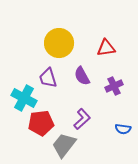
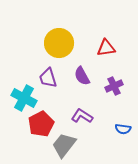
purple L-shape: moved 3 px up; rotated 105 degrees counterclockwise
red pentagon: moved 1 px down; rotated 20 degrees counterclockwise
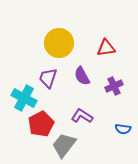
purple trapezoid: rotated 35 degrees clockwise
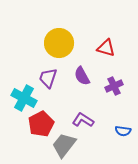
red triangle: rotated 24 degrees clockwise
purple L-shape: moved 1 px right, 4 px down
blue semicircle: moved 2 px down
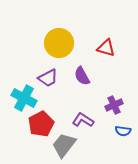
purple trapezoid: rotated 135 degrees counterclockwise
purple cross: moved 19 px down
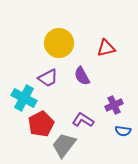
red triangle: rotated 30 degrees counterclockwise
